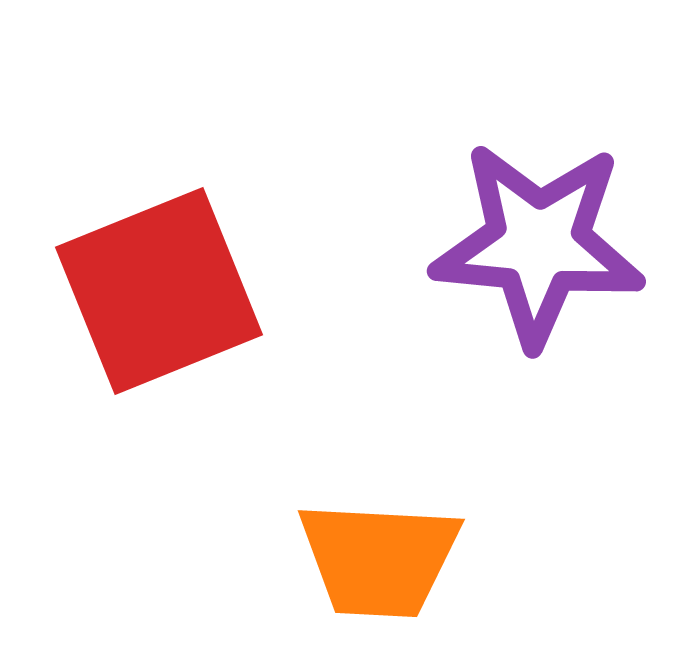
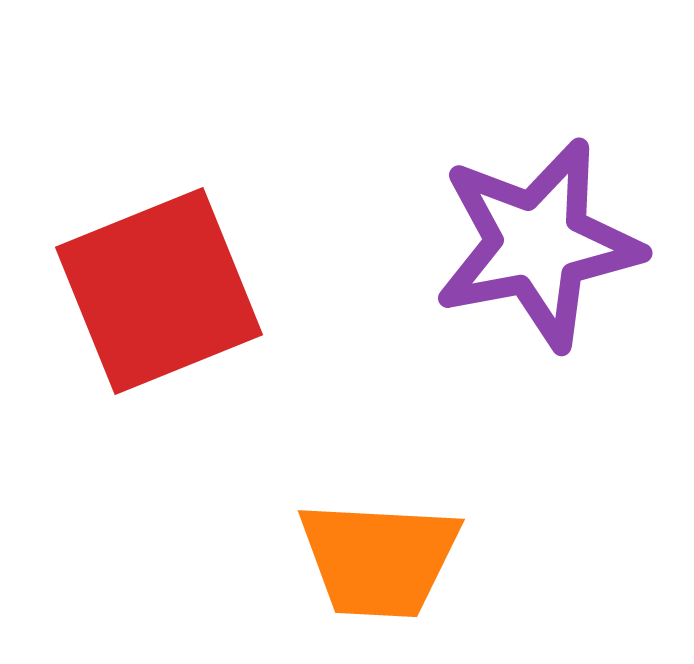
purple star: rotated 16 degrees counterclockwise
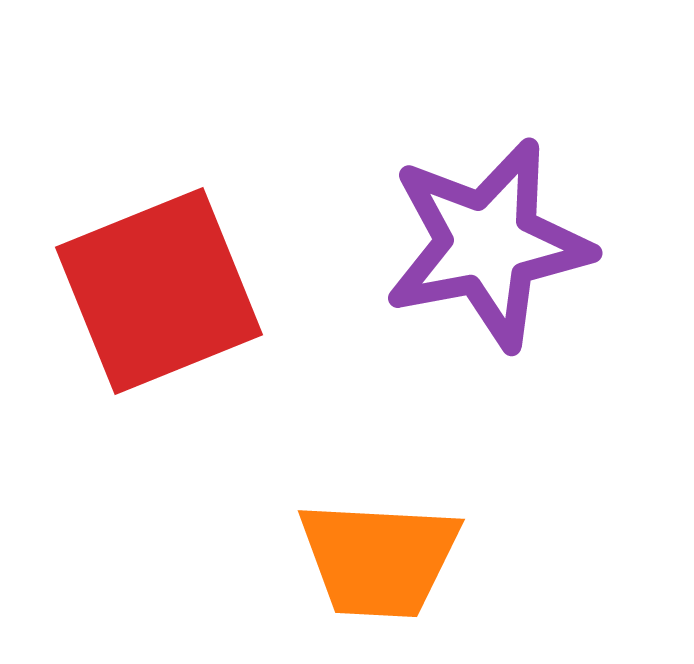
purple star: moved 50 px left
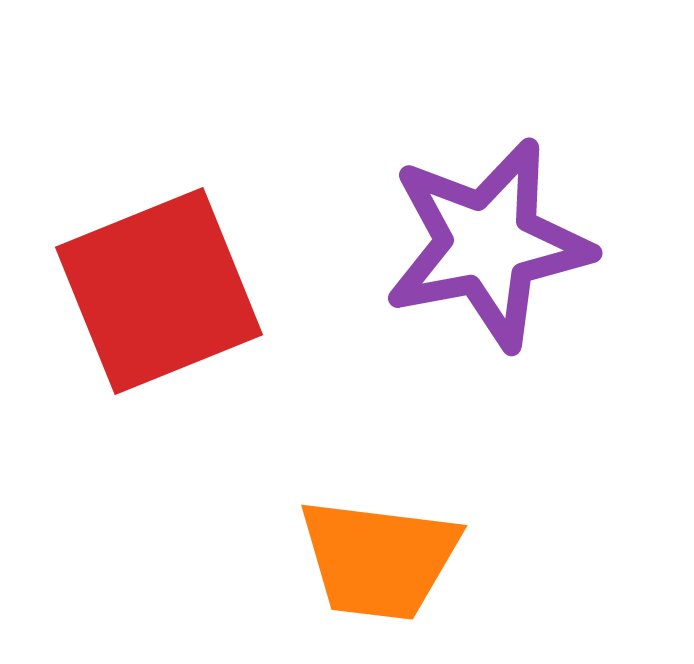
orange trapezoid: rotated 4 degrees clockwise
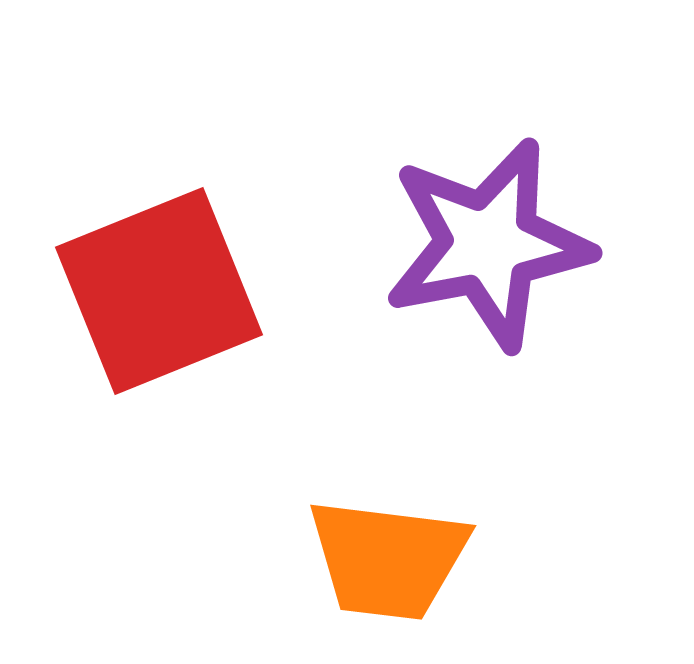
orange trapezoid: moved 9 px right
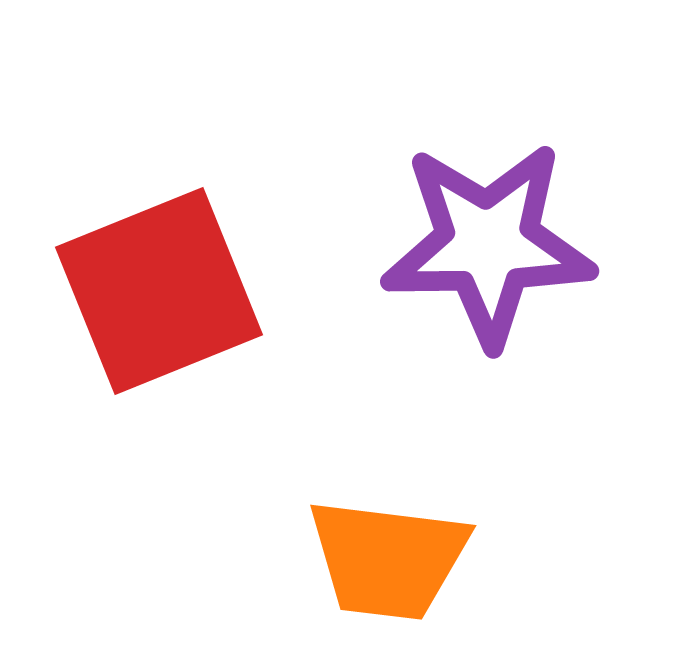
purple star: rotated 10 degrees clockwise
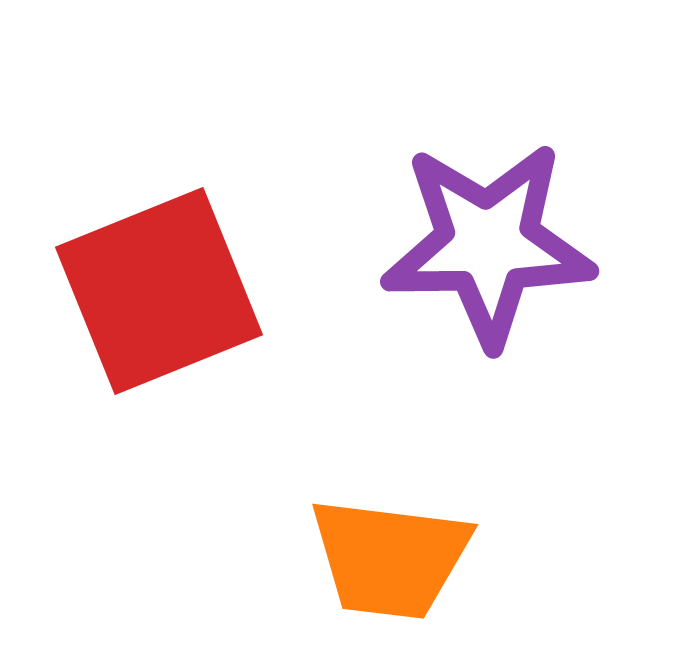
orange trapezoid: moved 2 px right, 1 px up
